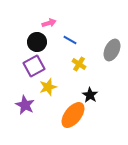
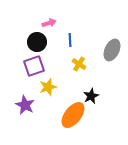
blue line: rotated 56 degrees clockwise
purple square: rotated 10 degrees clockwise
black star: moved 1 px right, 1 px down; rotated 14 degrees clockwise
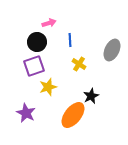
purple star: moved 1 px right, 8 px down
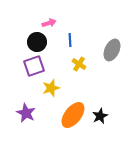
yellow star: moved 3 px right, 1 px down
black star: moved 9 px right, 20 px down
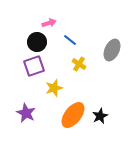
blue line: rotated 48 degrees counterclockwise
yellow star: moved 3 px right
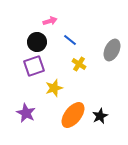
pink arrow: moved 1 px right, 2 px up
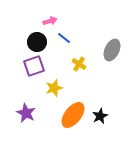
blue line: moved 6 px left, 2 px up
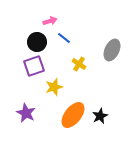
yellow star: moved 1 px up
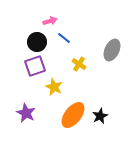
purple square: moved 1 px right
yellow star: rotated 30 degrees counterclockwise
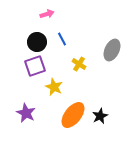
pink arrow: moved 3 px left, 7 px up
blue line: moved 2 px left, 1 px down; rotated 24 degrees clockwise
